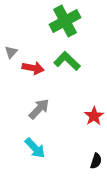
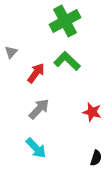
red arrow: moved 3 px right, 5 px down; rotated 65 degrees counterclockwise
red star: moved 2 px left, 4 px up; rotated 24 degrees counterclockwise
cyan arrow: moved 1 px right
black semicircle: moved 3 px up
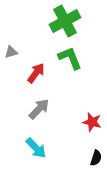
gray triangle: rotated 32 degrees clockwise
green L-shape: moved 3 px right, 3 px up; rotated 24 degrees clockwise
red star: moved 10 px down
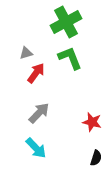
green cross: moved 1 px right, 1 px down
gray triangle: moved 15 px right, 1 px down
gray arrow: moved 4 px down
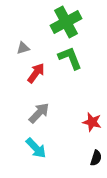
gray triangle: moved 3 px left, 5 px up
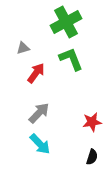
green L-shape: moved 1 px right, 1 px down
red star: rotated 24 degrees counterclockwise
cyan arrow: moved 4 px right, 4 px up
black semicircle: moved 4 px left, 1 px up
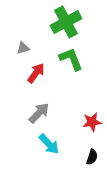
cyan arrow: moved 9 px right
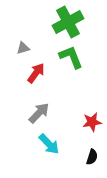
green cross: moved 2 px right
green L-shape: moved 2 px up
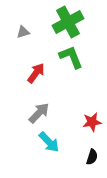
gray triangle: moved 16 px up
cyan arrow: moved 2 px up
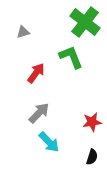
green cross: moved 17 px right; rotated 24 degrees counterclockwise
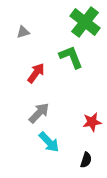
black semicircle: moved 6 px left, 3 px down
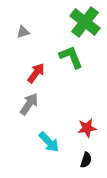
gray arrow: moved 10 px left, 9 px up; rotated 10 degrees counterclockwise
red star: moved 5 px left, 6 px down
